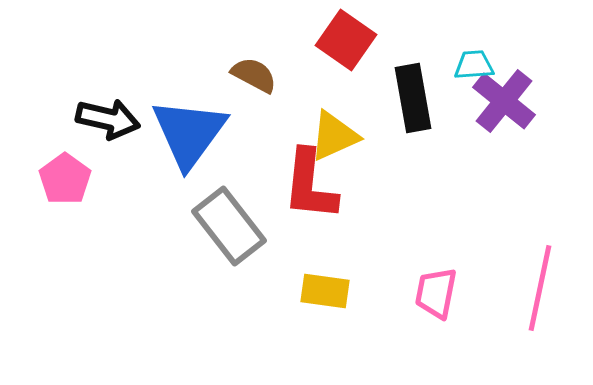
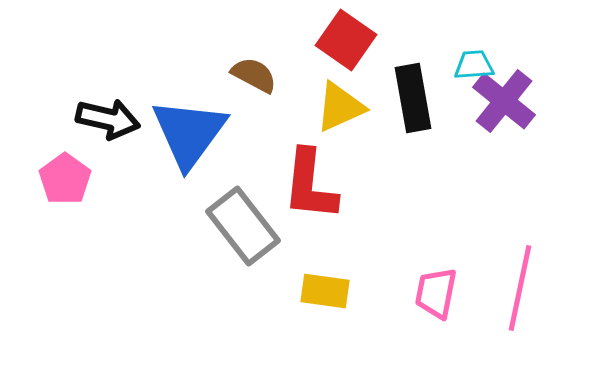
yellow triangle: moved 6 px right, 29 px up
gray rectangle: moved 14 px right
pink line: moved 20 px left
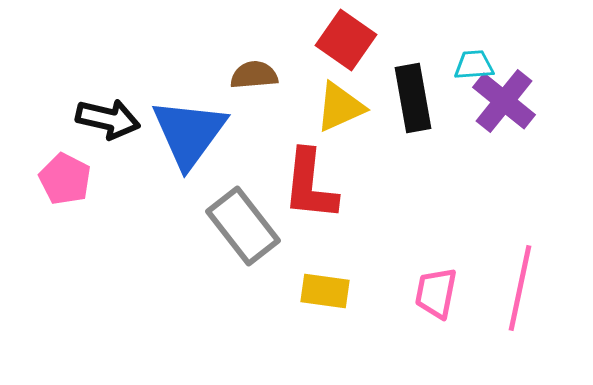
brown semicircle: rotated 33 degrees counterclockwise
pink pentagon: rotated 9 degrees counterclockwise
